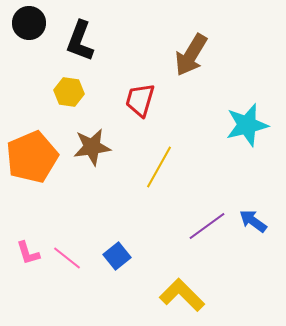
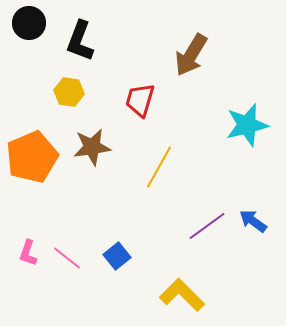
pink L-shape: rotated 36 degrees clockwise
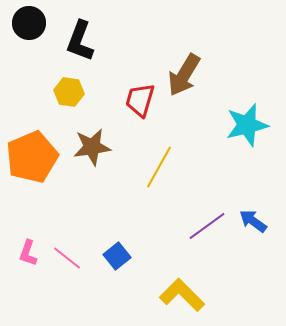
brown arrow: moved 7 px left, 20 px down
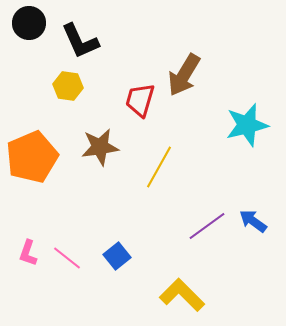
black L-shape: rotated 45 degrees counterclockwise
yellow hexagon: moved 1 px left, 6 px up
brown star: moved 8 px right
